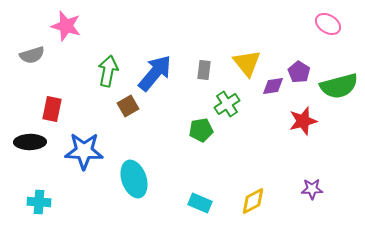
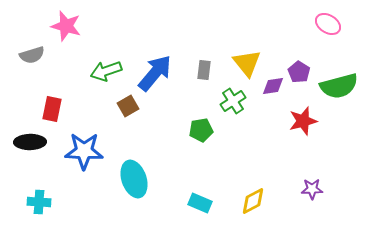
green arrow: moved 2 px left; rotated 120 degrees counterclockwise
green cross: moved 6 px right, 3 px up
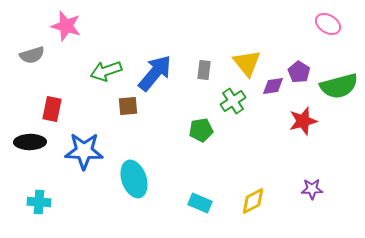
brown square: rotated 25 degrees clockwise
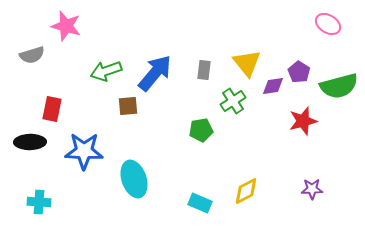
yellow diamond: moved 7 px left, 10 px up
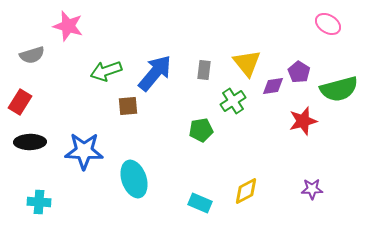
pink star: moved 2 px right
green semicircle: moved 3 px down
red rectangle: moved 32 px left, 7 px up; rotated 20 degrees clockwise
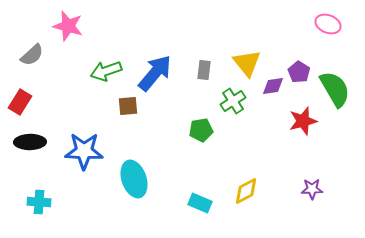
pink ellipse: rotated 10 degrees counterclockwise
gray semicircle: rotated 25 degrees counterclockwise
green semicircle: moved 4 px left; rotated 105 degrees counterclockwise
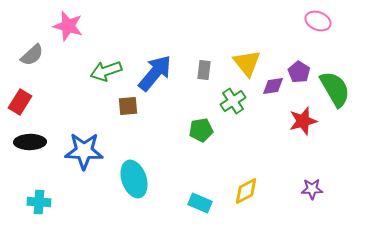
pink ellipse: moved 10 px left, 3 px up
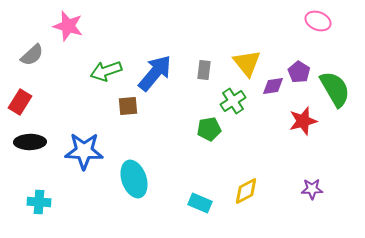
green pentagon: moved 8 px right, 1 px up
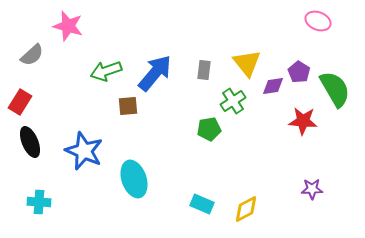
red star: rotated 20 degrees clockwise
black ellipse: rotated 68 degrees clockwise
blue star: rotated 21 degrees clockwise
yellow diamond: moved 18 px down
cyan rectangle: moved 2 px right, 1 px down
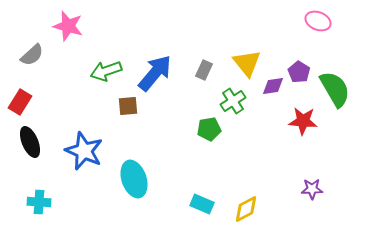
gray rectangle: rotated 18 degrees clockwise
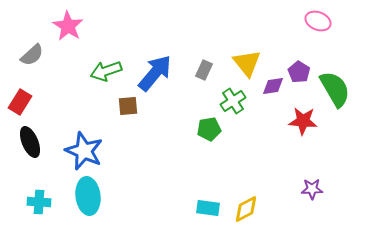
pink star: rotated 16 degrees clockwise
cyan ellipse: moved 46 px left, 17 px down; rotated 12 degrees clockwise
cyan rectangle: moved 6 px right, 4 px down; rotated 15 degrees counterclockwise
